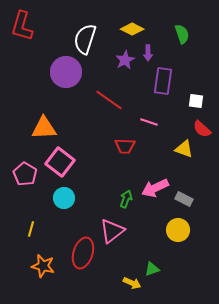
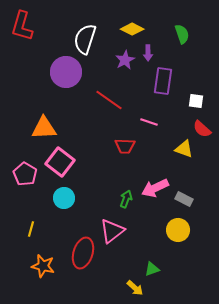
yellow arrow: moved 3 px right, 5 px down; rotated 18 degrees clockwise
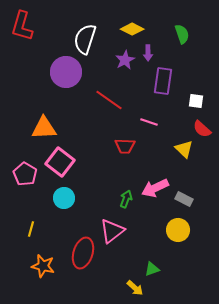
yellow triangle: rotated 24 degrees clockwise
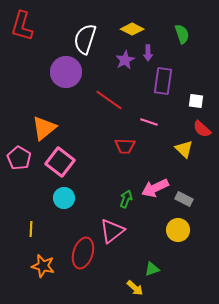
orange triangle: rotated 36 degrees counterclockwise
pink pentagon: moved 6 px left, 16 px up
yellow line: rotated 14 degrees counterclockwise
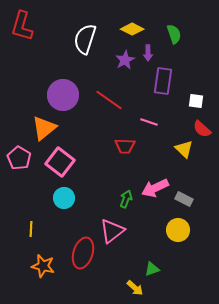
green semicircle: moved 8 px left
purple circle: moved 3 px left, 23 px down
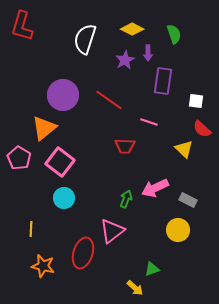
gray rectangle: moved 4 px right, 1 px down
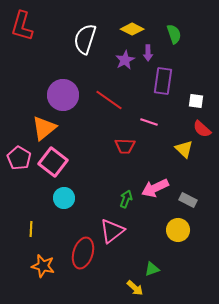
pink square: moved 7 px left
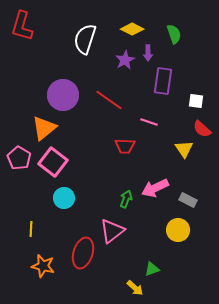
yellow triangle: rotated 12 degrees clockwise
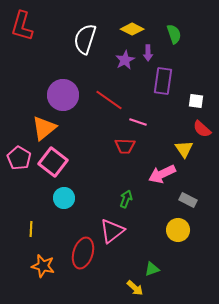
pink line: moved 11 px left
pink arrow: moved 7 px right, 14 px up
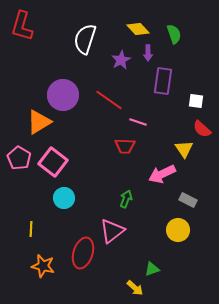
yellow diamond: moved 6 px right; rotated 20 degrees clockwise
purple star: moved 4 px left
orange triangle: moved 5 px left, 6 px up; rotated 8 degrees clockwise
